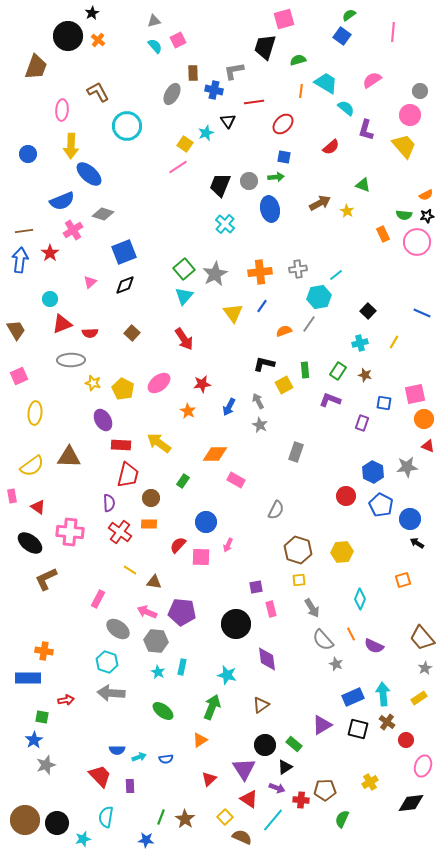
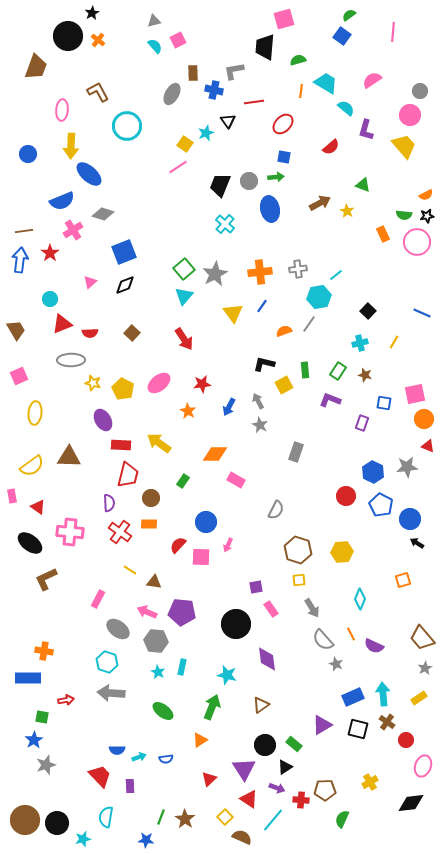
black trapezoid at (265, 47): rotated 12 degrees counterclockwise
pink rectangle at (271, 609): rotated 21 degrees counterclockwise
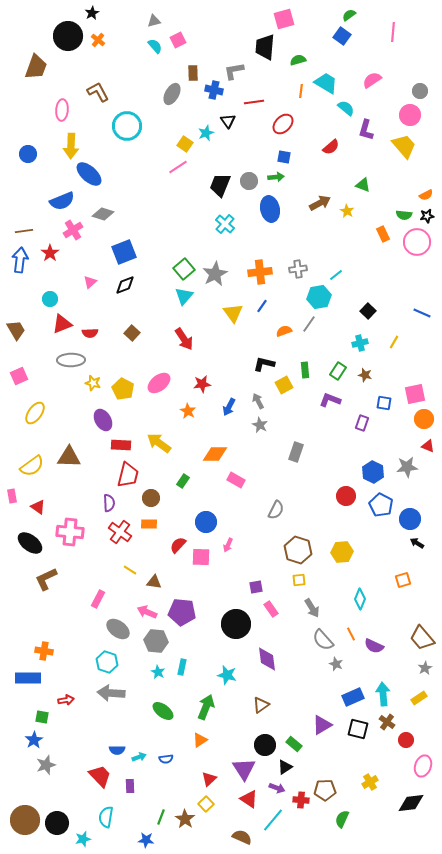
yellow ellipse at (35, 413): rotated 30 degrees clockwise
green arrow at (212, 707): moved 6 px left
yellow square at (225, 817): moved 19 px left, 13 px up
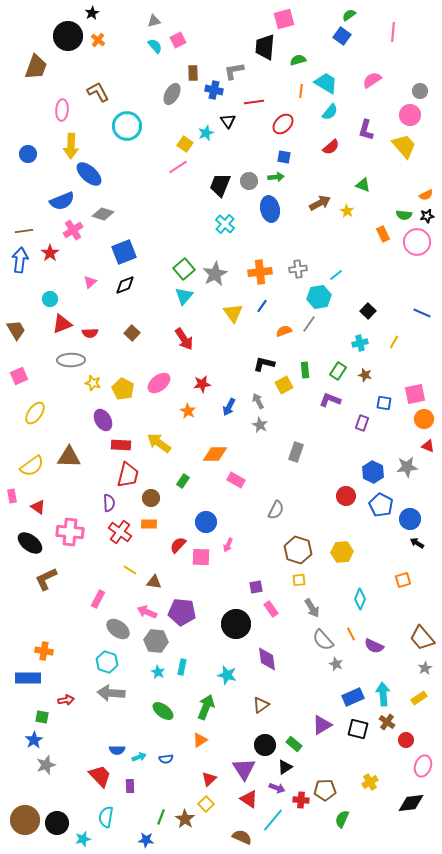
cyan semicircle at (346, 108): moved 16 px left, 4 px down; rotated 90 degrees clockwise
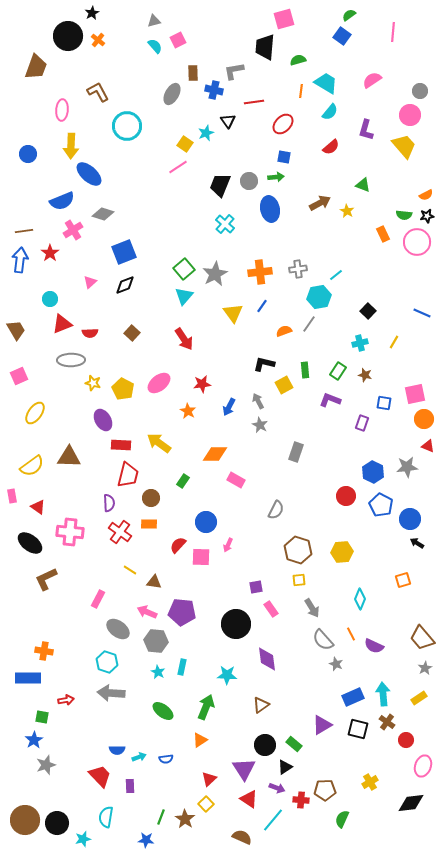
cyan star at (227, 675): rotated 12 degrees counterclockwise
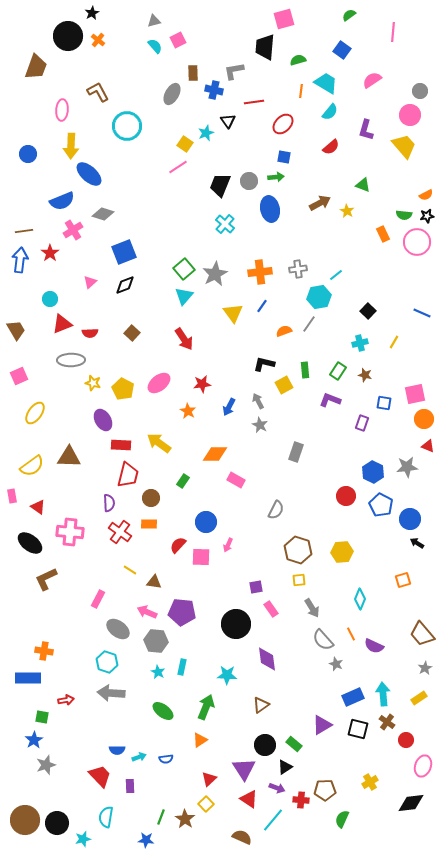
blue square at (342, 36): moved 14 px down
brown trapezoid at (422, 638): moved 4 px up
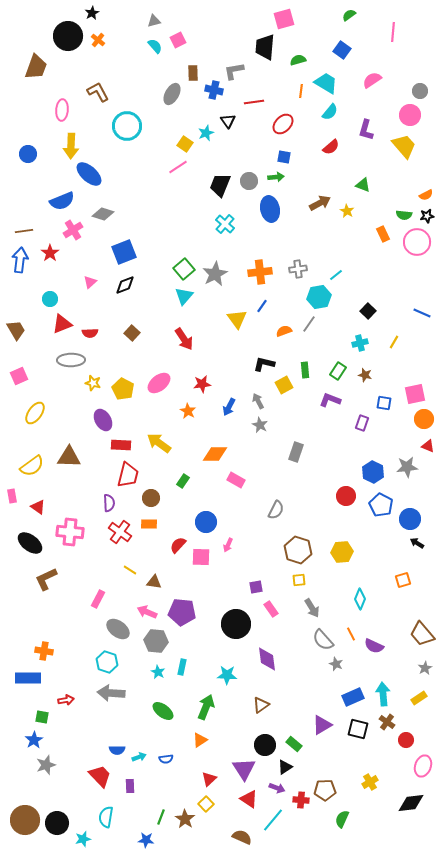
yellow triangle at (233, 313): moved 4 px right, 6 px down
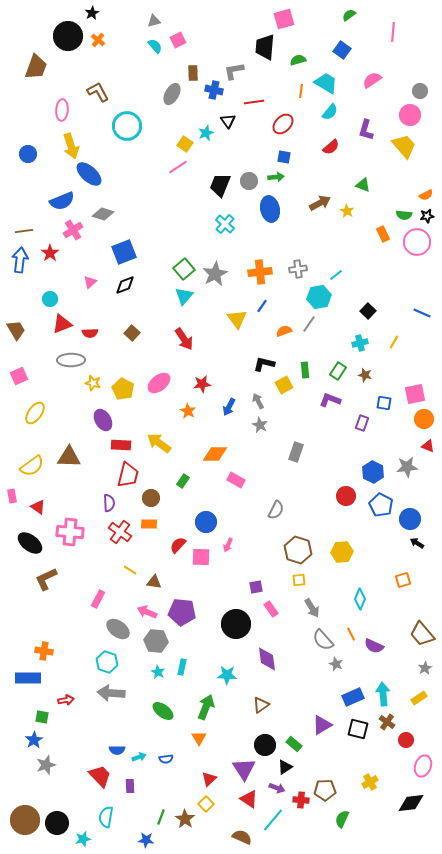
yellow arrow at (71, 146): rotated 20 degrees counterclockwise
orange triangle at (200, 740): moved 1 px left, 2 px up; rotated 28 degrees counterclockwise
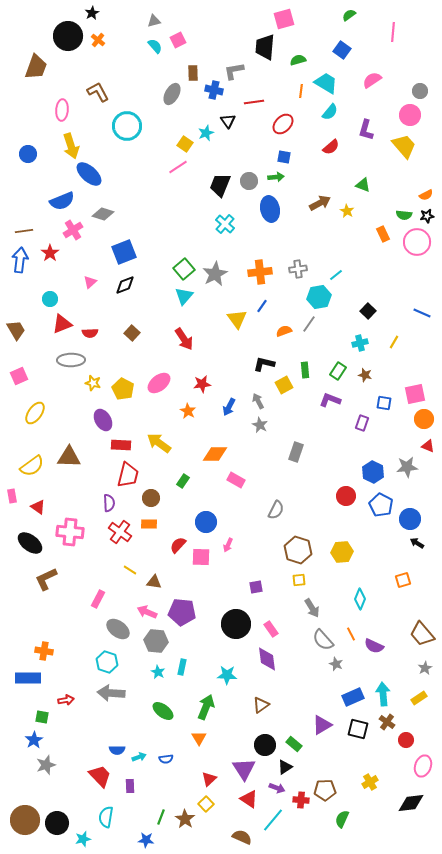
pink rectangle at (271, 609): moved 20 px down
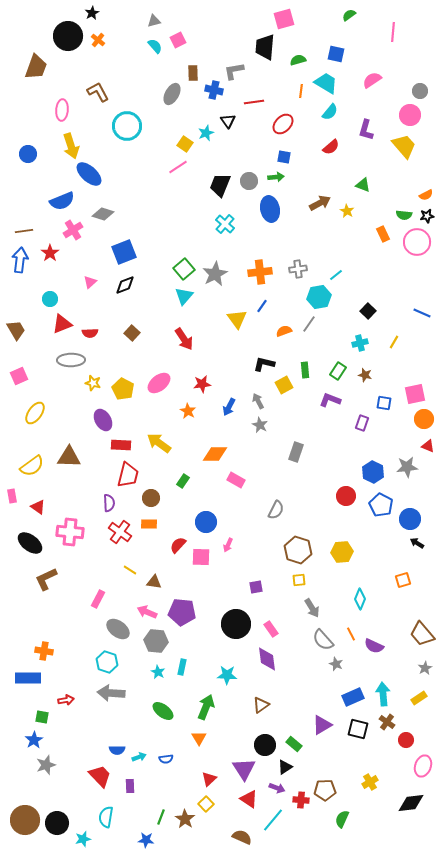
blue square at (342, 50): moved 6 px left, 4 px down; rotated 24 degrees counterclockwise
